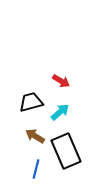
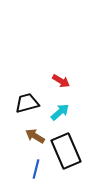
black trapezoid: moved 4 px left, 1 px down
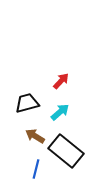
red arrow: rotated 78 degrees counterclockwise
black rectangle: rotated 28 degrees counterclockwise
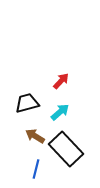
black rectangle: moved 2 px up; rotated 8 degrees clockwise
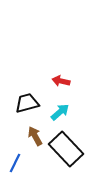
red arrow: rotated 120 degrees counterclockwise
brown arrow: rotated 30 degrees clockwise
blue line: moved 21 px left, 6 px up; rotated 12 degrees clockwise
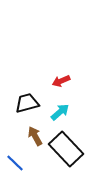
red arrow: rotated 36 degrees counterclockwise
blue line: rotated 72 degrees counterclockwise
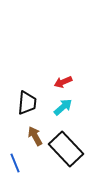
red arrow: moved 2 px right, 1 px down
black trapezoid: rotated 110 degrees clockwise
cyan arrow: moved 3 px right, 5 px up
blue line: rotated 24 degrees clockwise
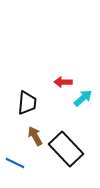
red arrow: rotated 24 degrees clockwise
cyan arrow: moved 20 px right, 9 px up
blue line: rotated 42 degrees counterclockwise
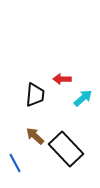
red arrow: moved 1 px left, 3 px up
black trapezoid: moved 8 px right, 8 px up
brown arrow: rotated 18 degrees counterclockwise
blue line: rotated 36 degrees clockwise
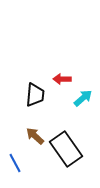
black rectangle: rotated 8 degrees clockwise
